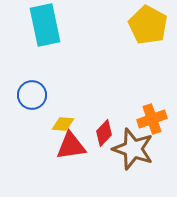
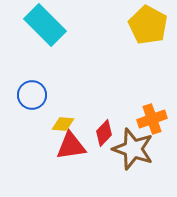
cyan rectangle: rotated 33 degrees counterclockwise
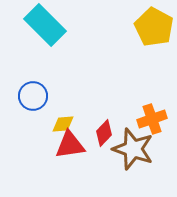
yellow pentagon: moved 6 px right, 2 px down
blue circle: moved 1 px right, 1 px down
yellow diamond: rotated 10 degrees counterclockwise
red triangle: moved 1 px left, 1 px up
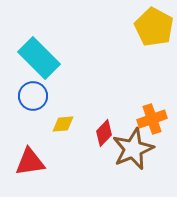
cyan rectangle: moved 6 px left, 33 px down
red triangle: moved 40 px left, 17 px down
brown star: rotated 30 degrees clockwise
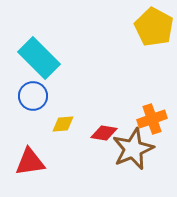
red diamond: rotated 56 degrees clockwise
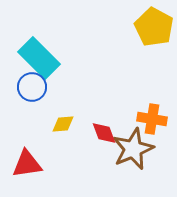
blue circle: moved 1 px left, 9 px up
orange cross: rotated 28 degrees clockwise
red diamond: rotated 60 degrees clockwise
red triangle: moved 3 px left, 2 px down
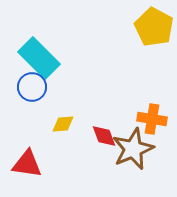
red diamond: moved 3 px down
red triangle: rotated 16 degrees clockwise
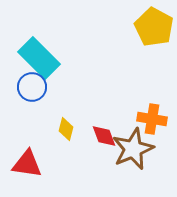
yellow diamond: moved 3 px right, 5 px down; rotated 70 degrees counterclockwise
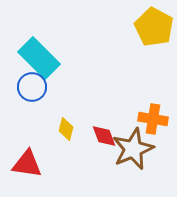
orange cross: moved 1 px right
